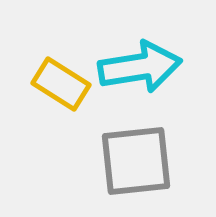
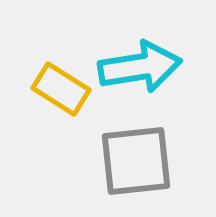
yellow rectangle: moved 5 px down
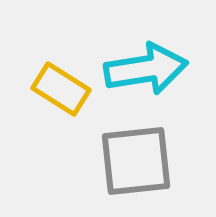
cyan arrow: moved 6 px right, 2 px down
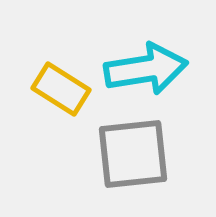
gray square: moved 3 px left, 7 px up
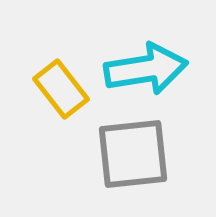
yellow rectangle: rotated 20 degrees clockwise
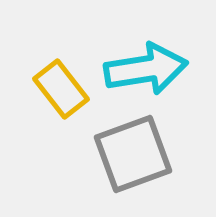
gray square: rotated 14 degrees counterclockwise
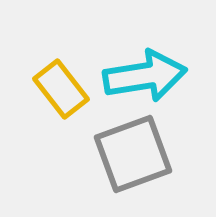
cyan arrow: moved 1 px left, 7 px down
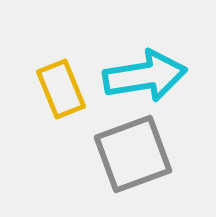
yellow rectangle: rotated 16 degrees clockwise
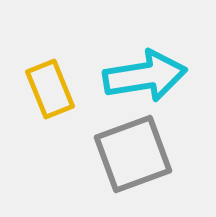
yellow rectangle: moved 11 px left
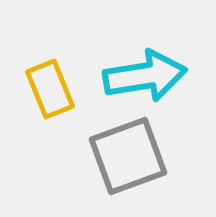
gray square: moved 5 px left, 2 px down
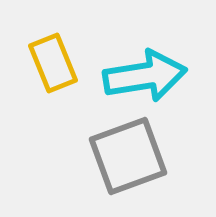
yellow rectangle: moved 3 px right, 26 px up
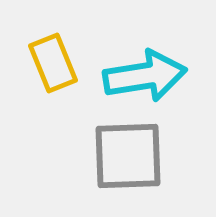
gray square: rotated 18 degrees clockwise
